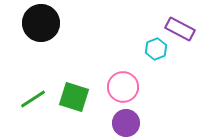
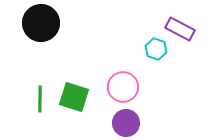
cyan hexagon: rotated 20 degrees counterclockwise
green line: moved 7 px right; rotated 56 degrees counterclockwise
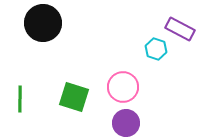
black circle: moved 2 px right
green line: moved 20 px left
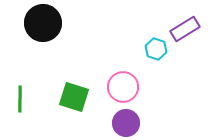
purple rectangle: moved 5 px right; rotated 60 degrees counterclockwise
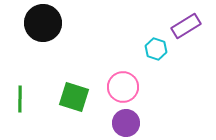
purple rectangle: moved 1 px right, 3 px up
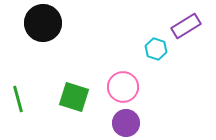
green line: moved 2 px left; rotated 16 degrees counterclockwise
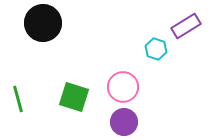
purple circle: moved 2 px left, 1 px up
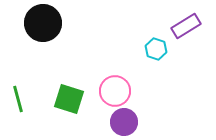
pink circle: moved 8 px left, 4 px down
green square: moved 5 px left, 2 px down
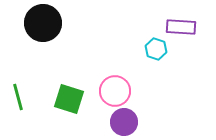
purple rectangle: moved 5 px left, 1 px down; rotated 36 degrees clockwise
green line: moved 2 px up
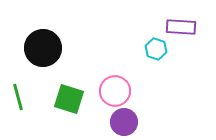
black circle: moved 25 px down
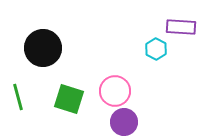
cyan hexagon: rotated 10 degrees clockwise
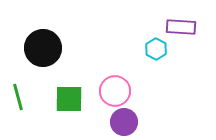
green square: rotated 16 degrees counterclockwise
